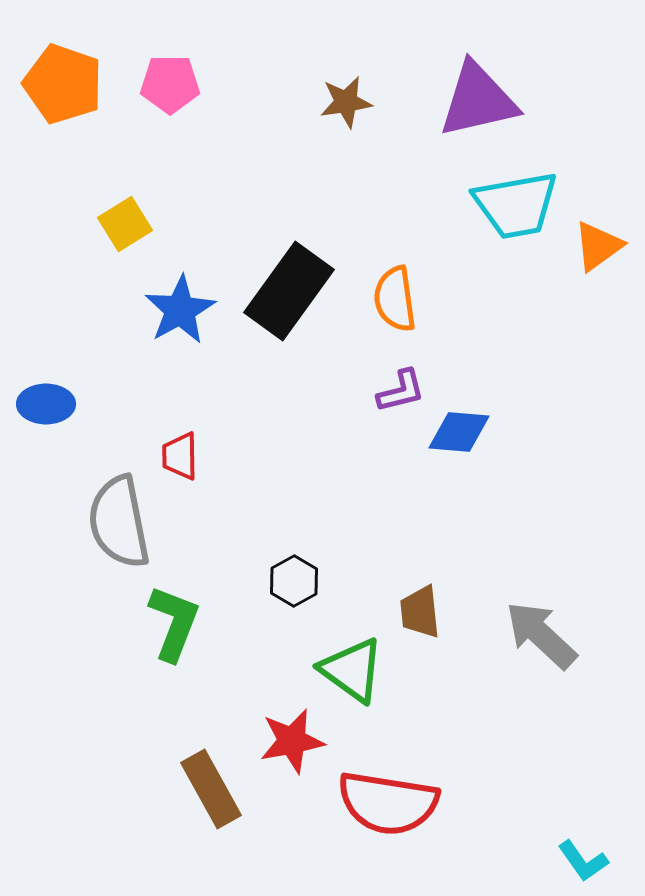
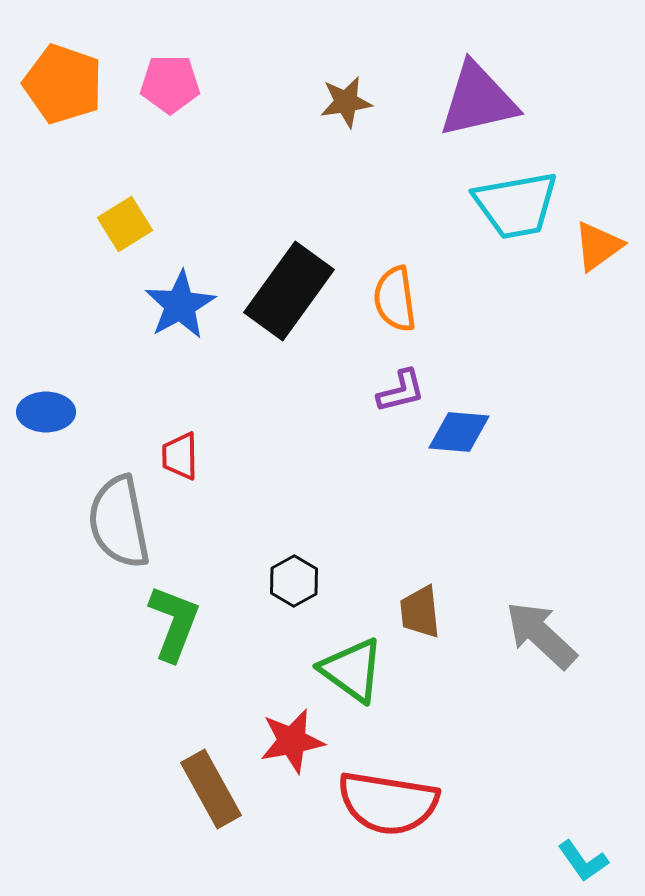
blue star: moved 5 px up
blue ellipse: moved 8 px down
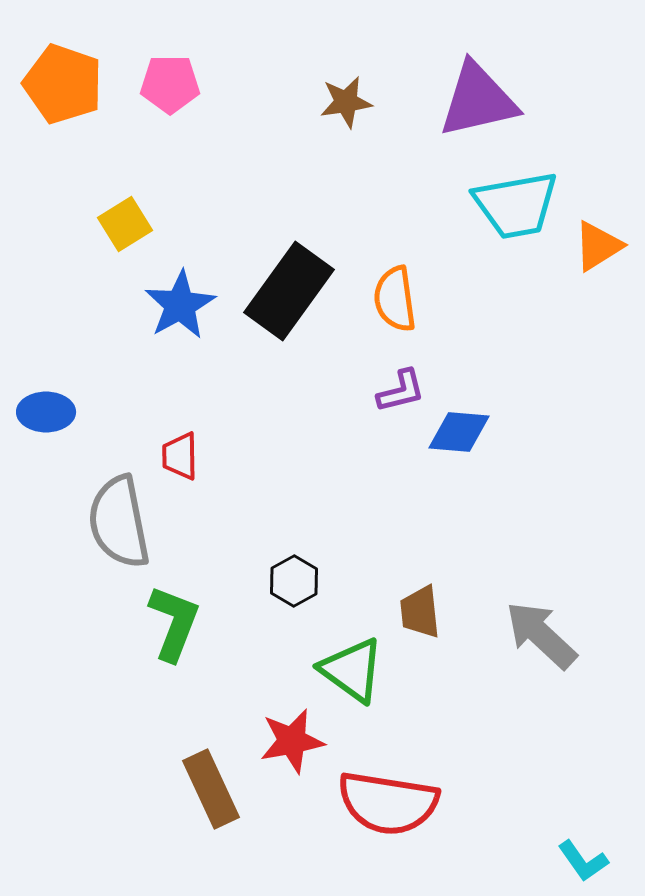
orange triangle: rotated 4 degrees clockwise
brown rectangle: rotated 4 degrees clockwise
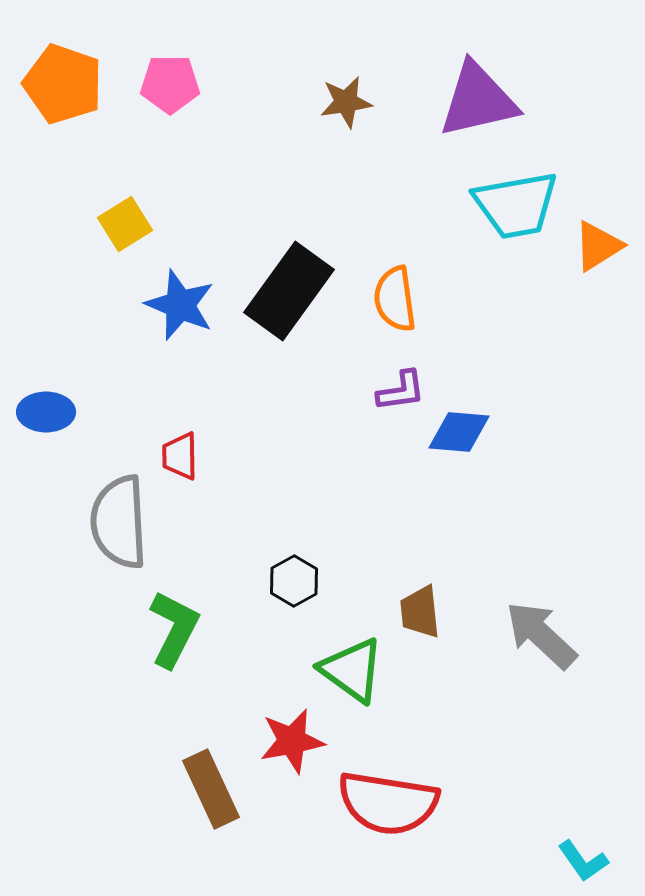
blue star: rotated 20 degrees counterclockwise
purple L-shape: rotated 6 degrees clockwise
gray semicircle: rotated 8 degrees clockwise
green L-shape: moved 6 px down; rotated 6 degrees clockwise
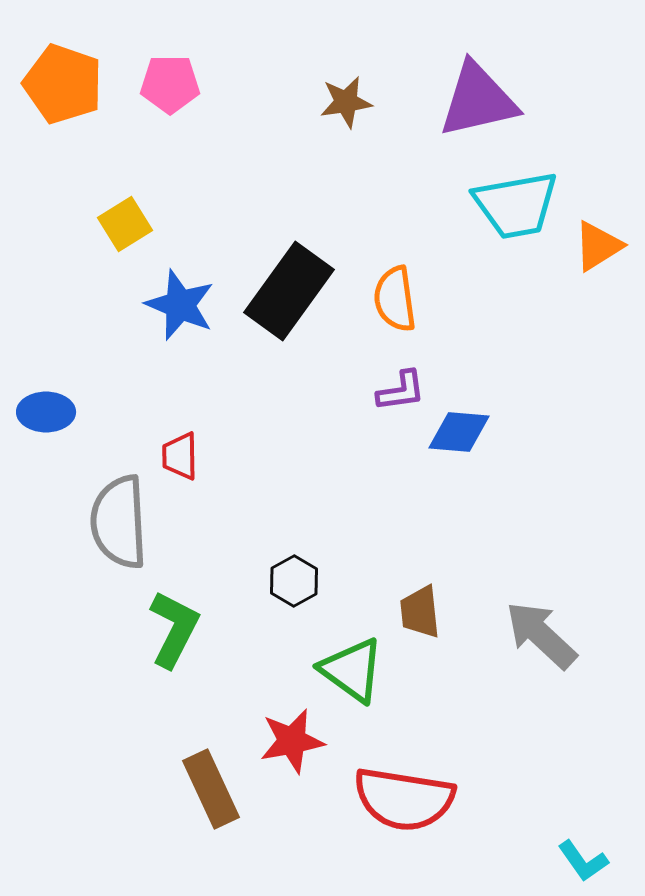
red semicircle: moved 16 px right, 4 px up
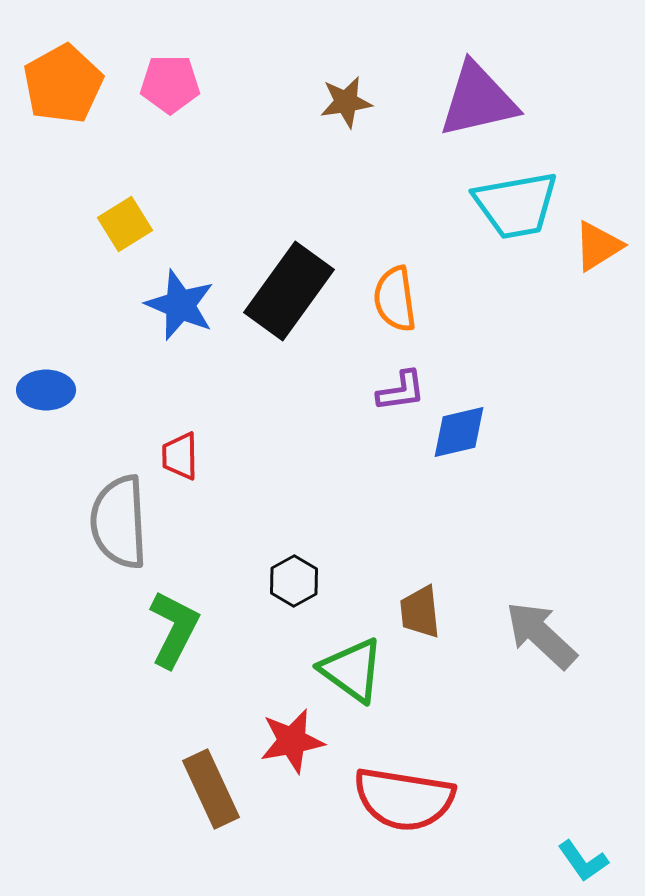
orange pentagon: rotated 24 degrees clockwise
blue ellipse: moved 22 px up
blue diamond: rotated 18 degrees counterclockwise
